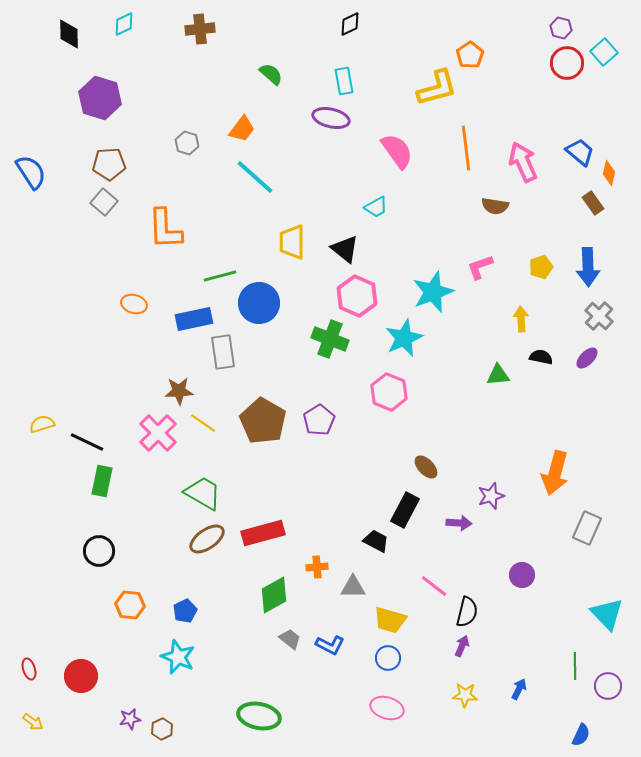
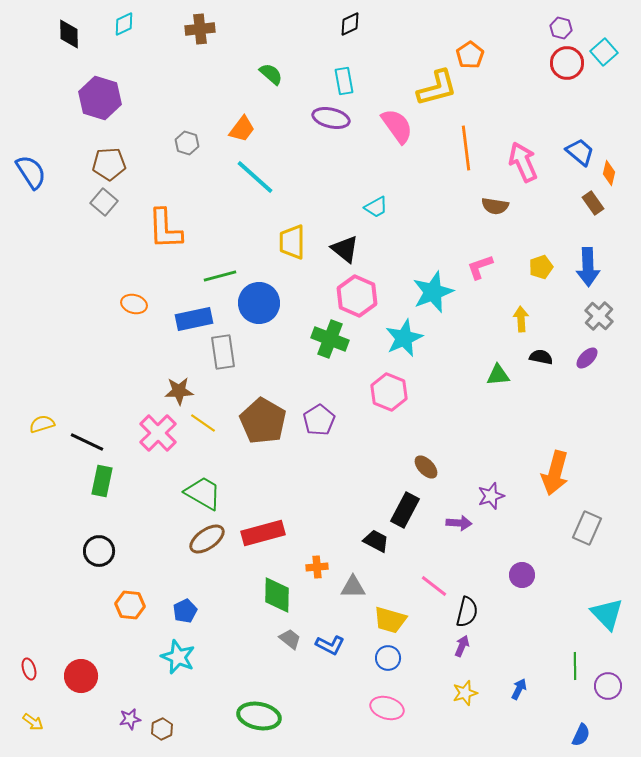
pink semicircle at (397, 151): moved 25 px up
green diamond at (274, 595): moved 3 px right; rotated 60 degrees counterclockwise
yellow star at (465, 695): moved 2 px up; rotated 20 degrees counterclockwise
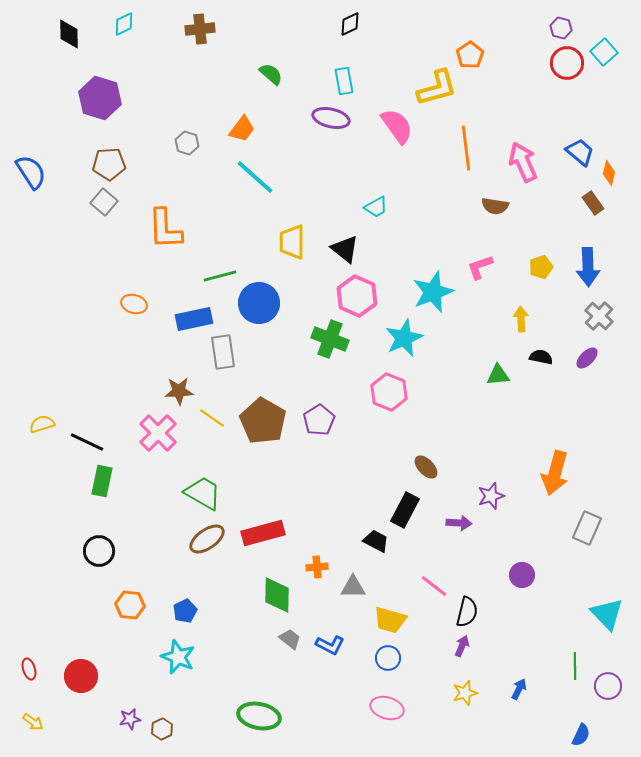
yellow line at (203, 423): moved 9 px right, 5 px up
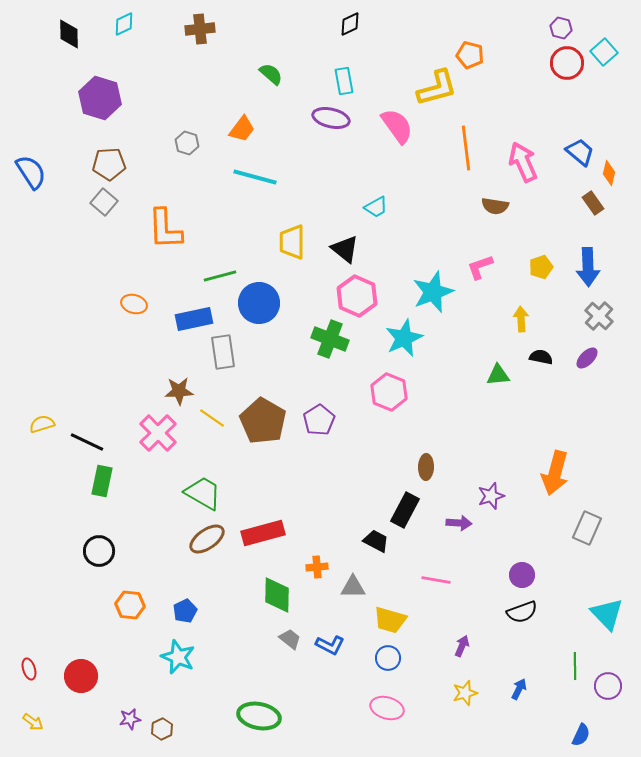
orange pentagon at (470, 55): rotated 24 degrees counterclockwise
cyan line at (255, 177): rotated 27 degrees counterclockwise
brown ellipse at (426, 467): rotated 45 degrees clockwise
pink line at (434, 586): moved 2 px right, 6 px up; rotated 28 degrees counterclockwise
black semicircle at (467, 612): moved 55 px right; rotated 56 degrees clockwise
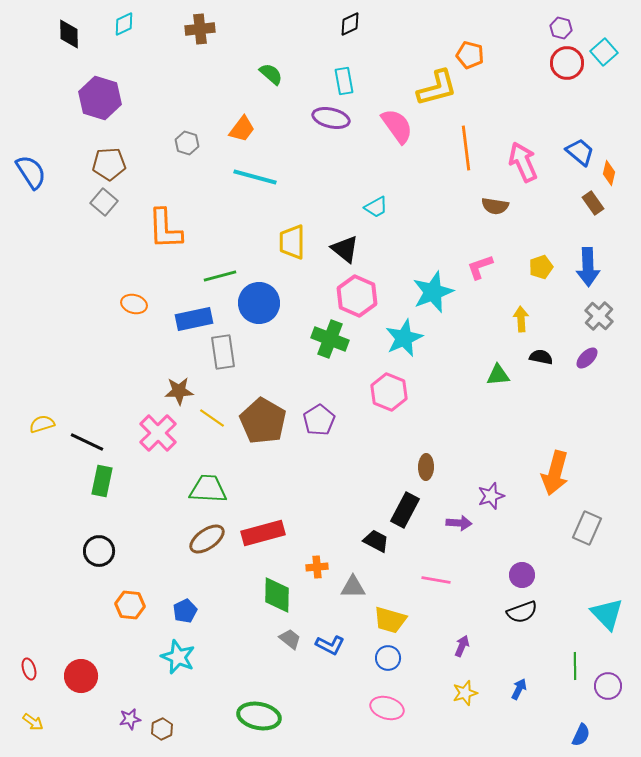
green trapezoid at (203, 493): moved 5 px right, 4 px up; rotated 27 degrees counterclockwise
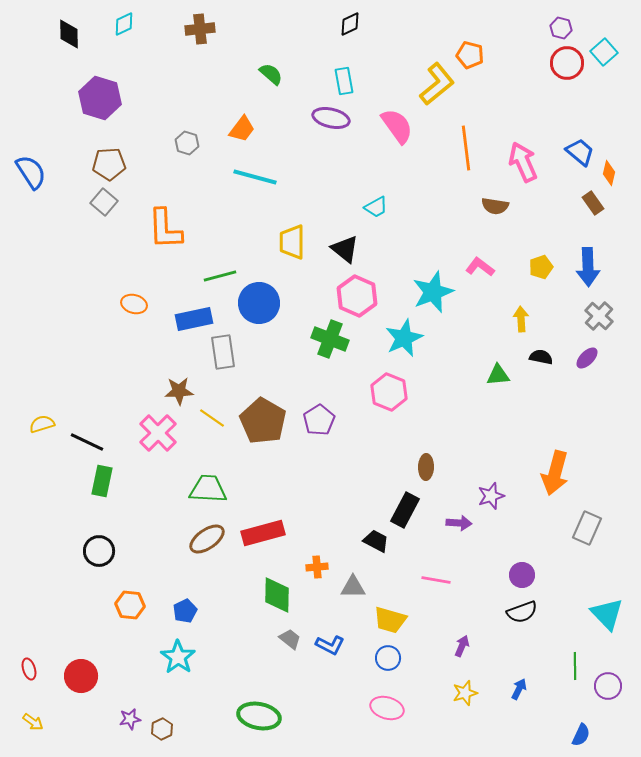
yellow L-shape at (437, 88): moved 4 px up; rotated 24 degrees counterclockwise
pink L-shape at (480, 267): rotated 56 degrees clockwise
cyan star at (178, 657): rotated 12 degrees clockwise
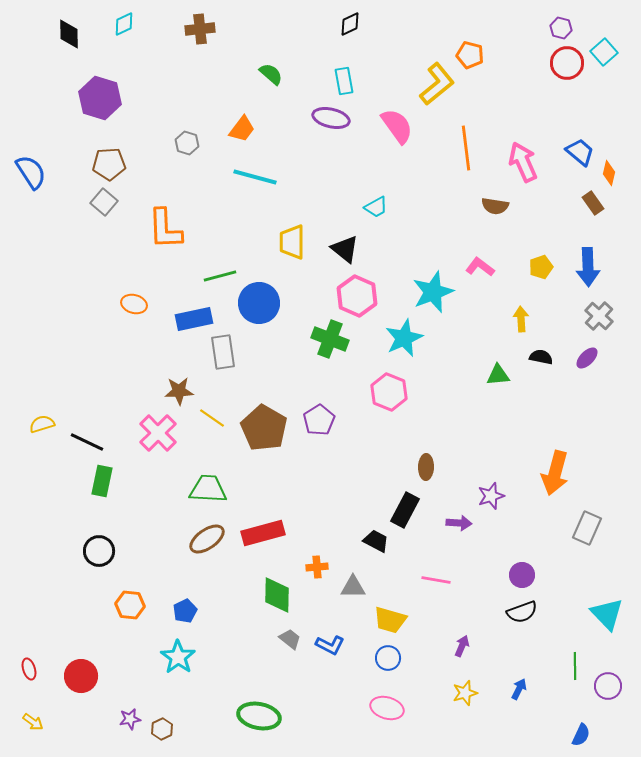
brown pentagon at (263, 421): moved 1 px right, 7 px down
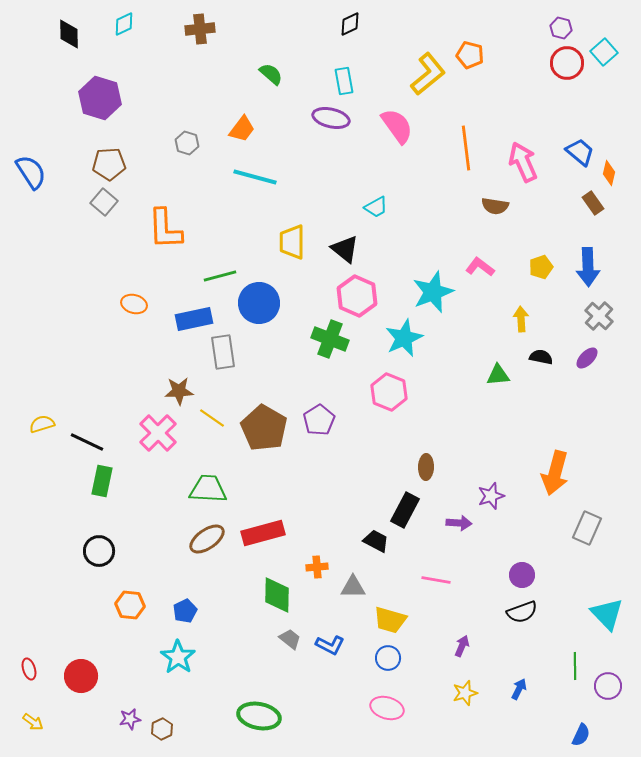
yellow L-shape at (437, 84): moved 9 px left, 10 px up
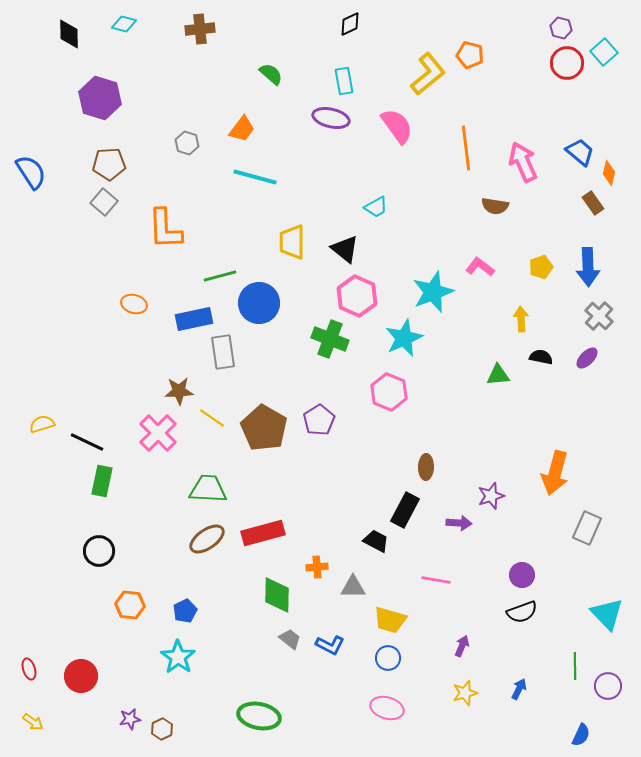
cyan diamond at (124, 24): rotated 40 degrees clockwise
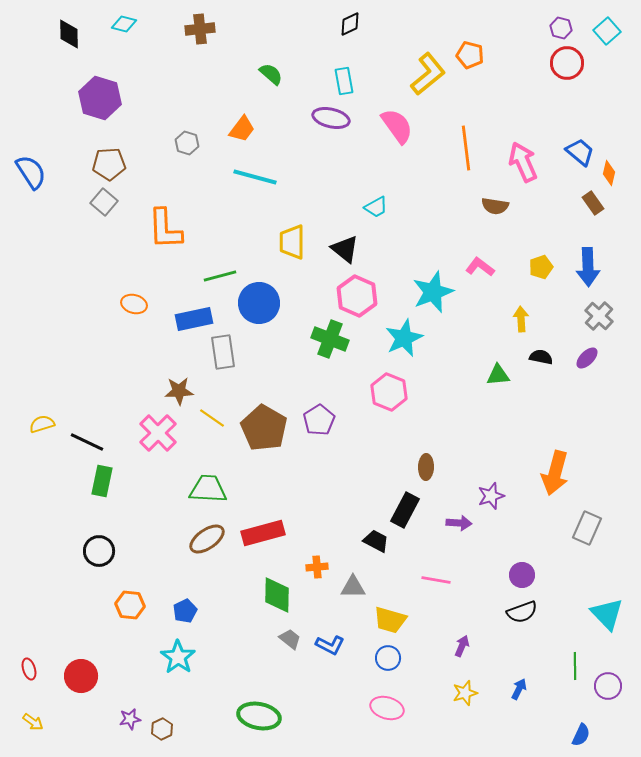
cyan square at (604, 52): moved 3 px right, 21 px up
